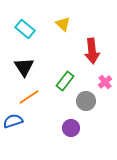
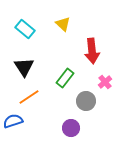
green rectangle: moved 3 px up
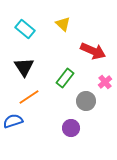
red arrow: moved 1 px right; rotated 60 degrees counterclockwise
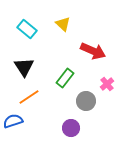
cyan rectangle: moved 2 px right
pink cross: moved 2 px right, 2 px down
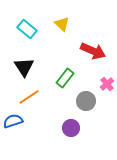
yellow triangle: moved 1 px left
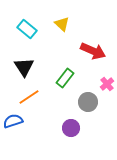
gray circle: moved 2 px right, 1 px down
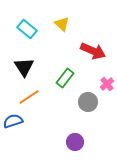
purple circle: moved 4 px right, 14 px down
